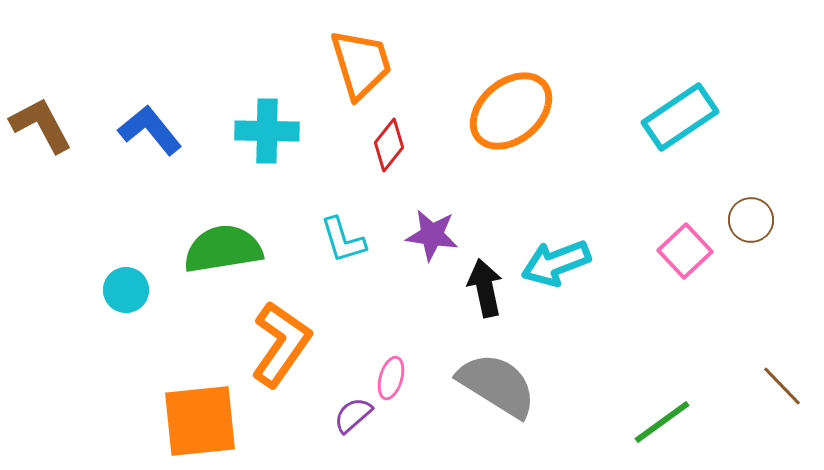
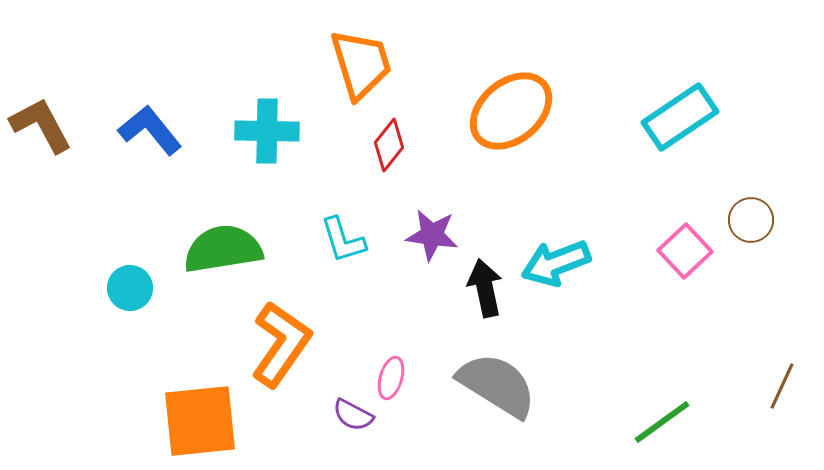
cyan circle: moved 4 px right, 2 px up
brown line: rotated 69 degrees clockwise
purple semicircle: rotated 111 degrees counterclockwise
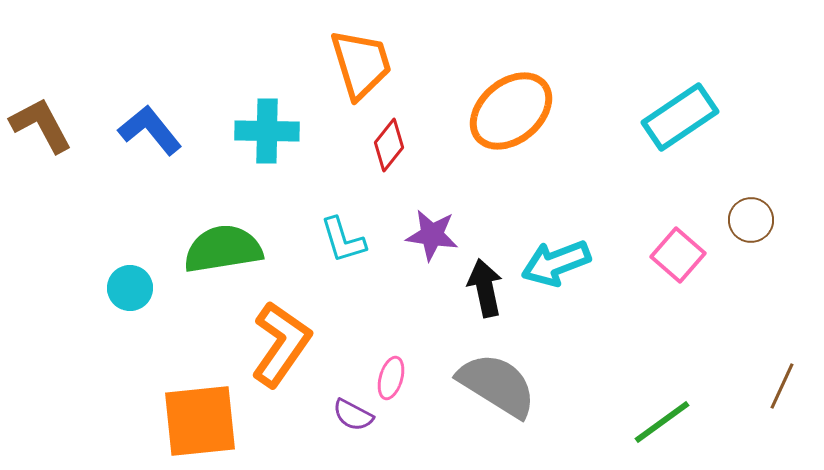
pink square: moved 7 px left, 4 px down; rotated 6 degrees counterclockwise
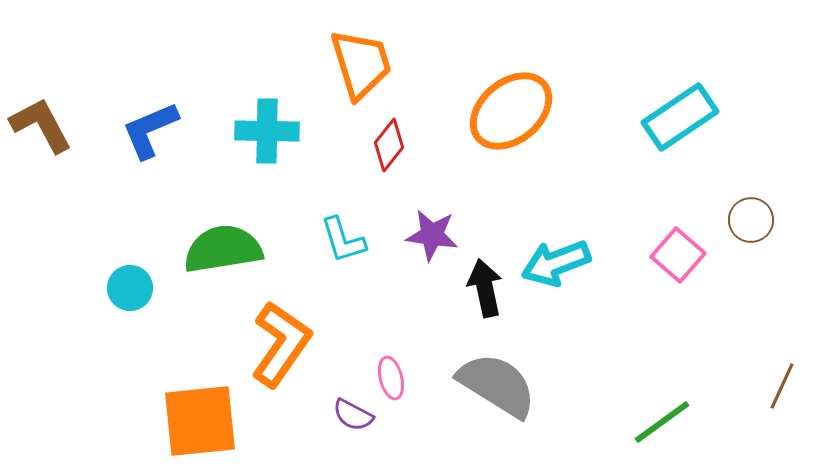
blue L-shape: rotated 74 degrees counterclockwise
pink ellipse: rotated 30 degrees counterclockwise
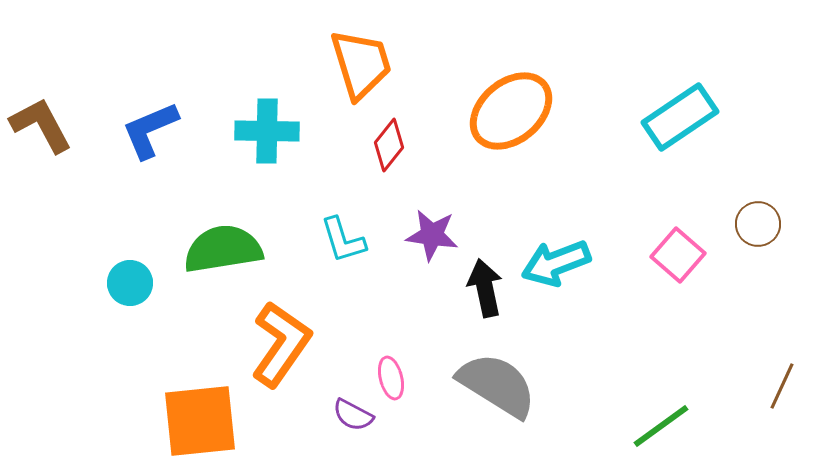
brown circle: moved 7 px right, 4 px down
cyan circle: moved 5 px up
green line: moved 1 px left, 4 px down
